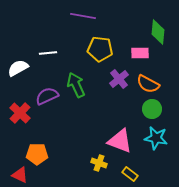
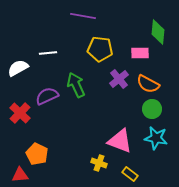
orange pentagon: rotated 25 degrees clockwise
red triangle: rotated 30 degrees counterclockwise
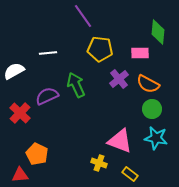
purple line: rotated 45 degrees clockwise
white semicircle: moved 4 px left, 3 px down
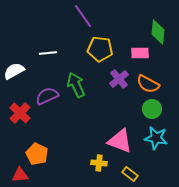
yellow cross: rotated 14 degrees counterclockwise
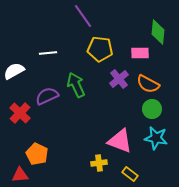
yellow cross: rotated 14 degrees counterclockwise
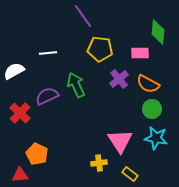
pink triangle: rotated 36 degrees clockwise
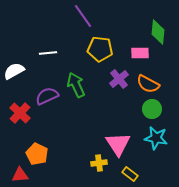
pink triangle: moved 2 px left, 3 px down
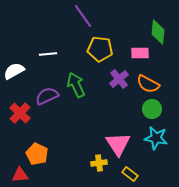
white line: moved 1 px down
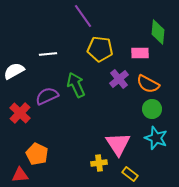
cyan star: rotated 10 degrees clockwise
